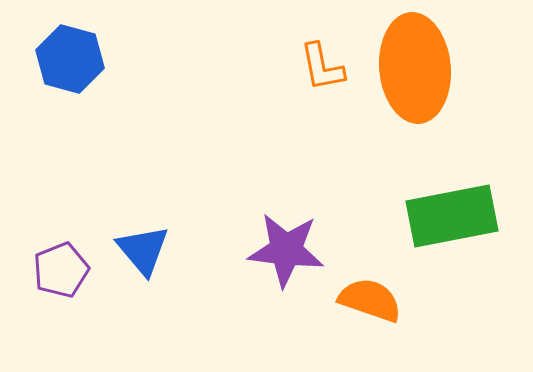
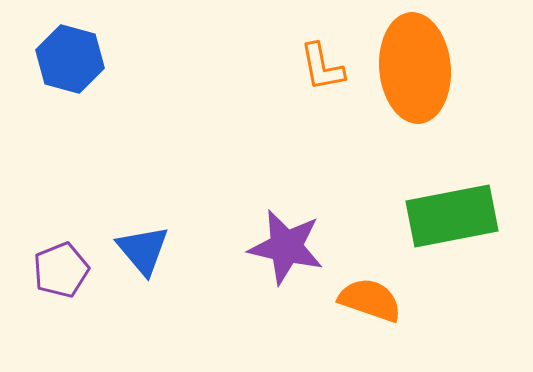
purple star: moved 3 px up; rotated 6 degrees clockwise
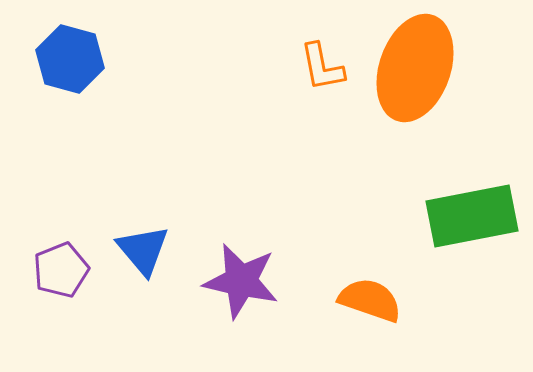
orange ellipse: rotated 24 degrees clockwise
green rectangle: moved 20 px right
purple star: moved 45 px left, 34 px down
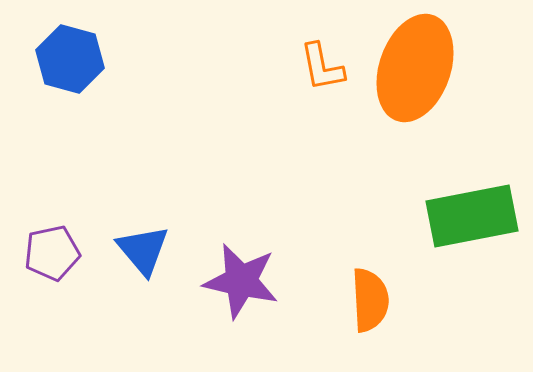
purple pentagon: moved 9 px left, 17 px up; rotated 10 degrees clockwise
orange semicircle: rotated 68 degrees clockwise
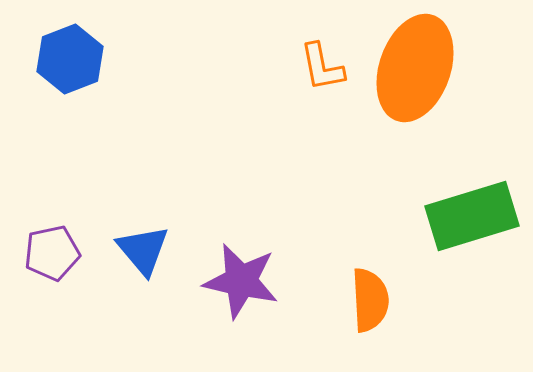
blue hexagon: rotated 24 degrees clockwise
green rectangle: rotated 6 degrees counterclockwise
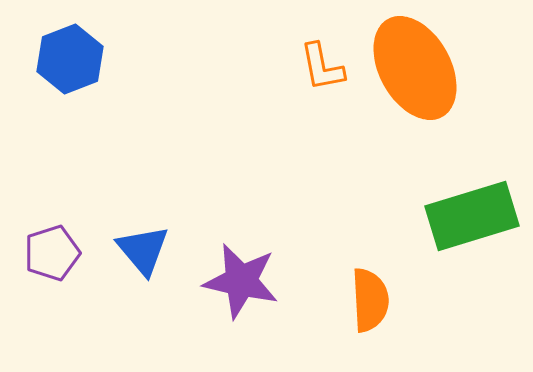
orange ellipse: rotated 48 degrees counterclockwise
purple pentagon: rotated 6 degrees counterclockwise
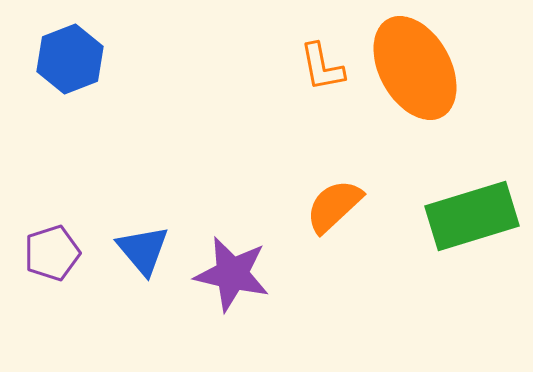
purple star: moved 9 px left, 7 px up
orange semicircle: moved 36 px left, 94 px up; rotated 130 degrees counterclockwise
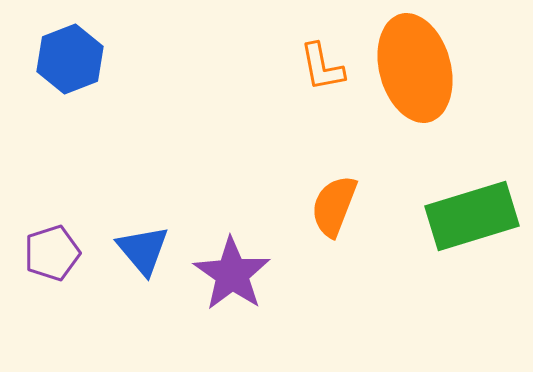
orange ellipse: rotated 14 degrees clockwise
orange semicircle: rotated 26 degrees counterclockwise
purple star: rotated 22 degrees clockwise
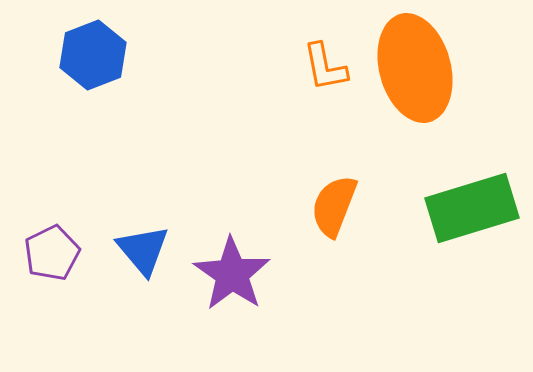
blue hexagon: moved 23 px right, 4 px up
orange L-shape: moved 3 px right
green rectangle: moved 8 px up
purple pentagon: rotated 8 degrees counterclockwise
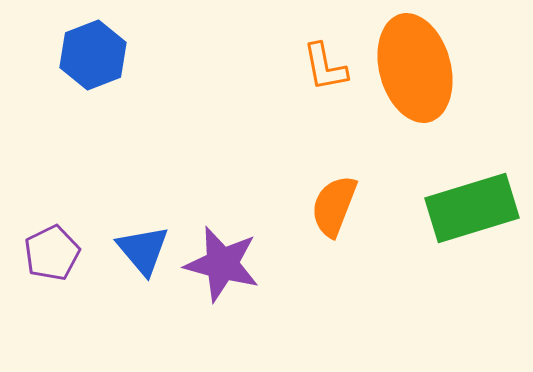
purple star: moved 10 px left, 10 px up; rotated 20 degrees counterclockwise
